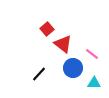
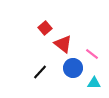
red square: moved 2 px left, 1 px up
black line: moved 1 px right, 2 px up
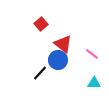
red square: moved 4 px left, 4 px up
blue circle: moved 15 px left, 8 px up
black line: moved 1 px down
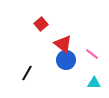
blue circle: moved 8 px right
black line: moved 13 px left; rotated 14 degrees counterclockwise
